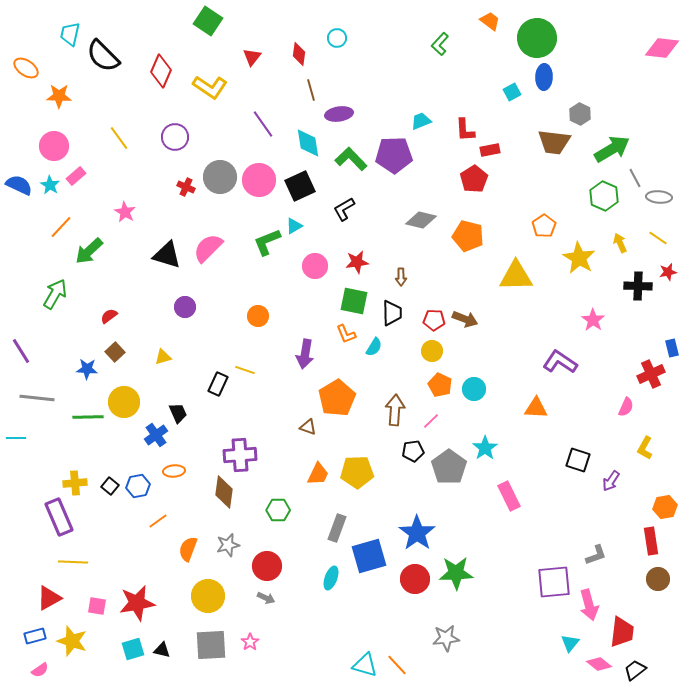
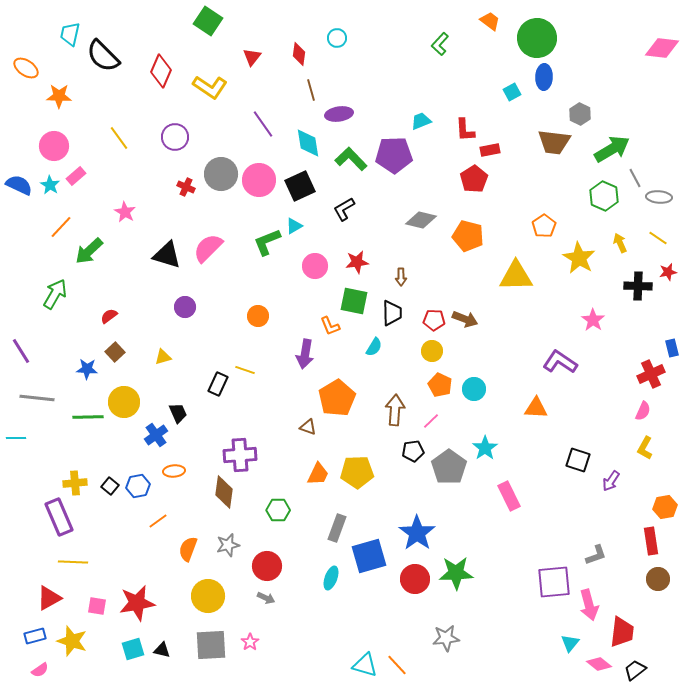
gray circle at (220, 177): moved 1 px right, 3 px up
orange L-shape at (346, 334): moved 16 px left, 8 px up
pink semicircle at (626, 407): moved 17 px right, 4 px down
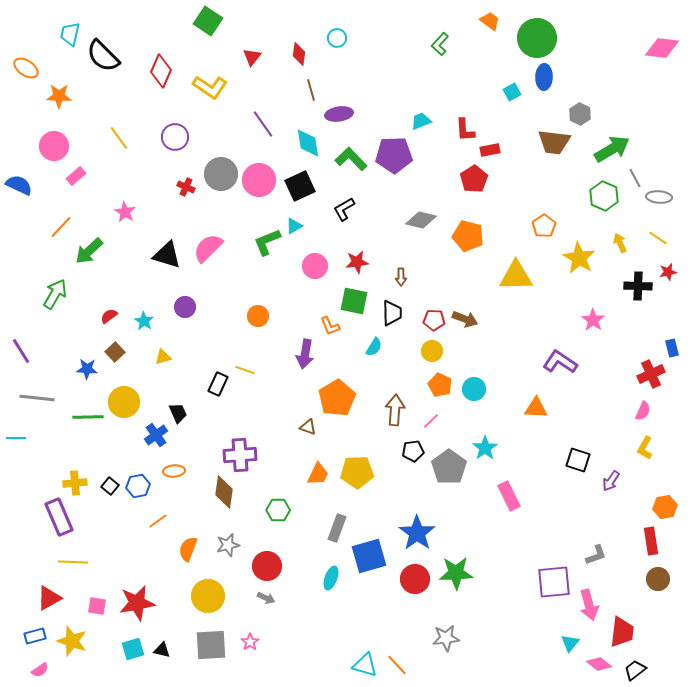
cyan star at (50, 185): moved 94 px right, 136 px down
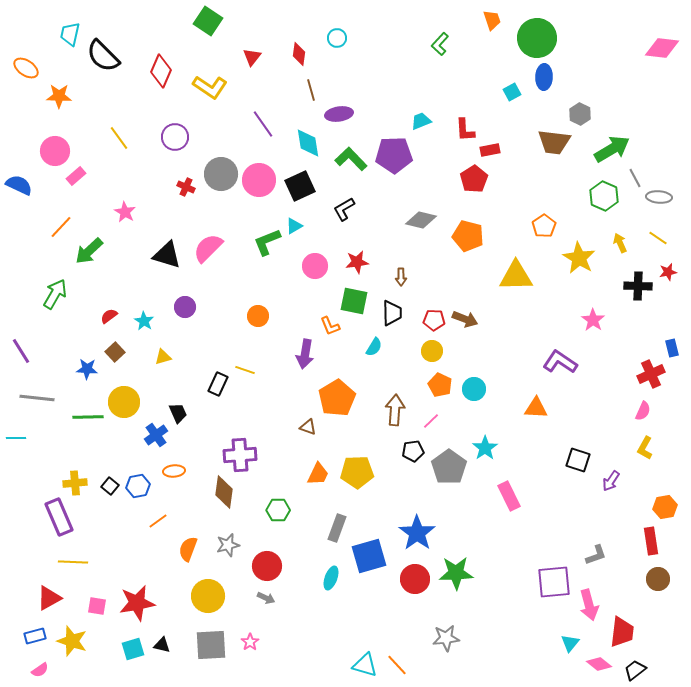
orange trapezoid at (490, 21): moved 2 px right, 1 px up; rotated 35 degrees clockwise
pink circle at (54, 146): moved 1 px right, 5 px down
black triangle at (162, 650): moved 5 px up
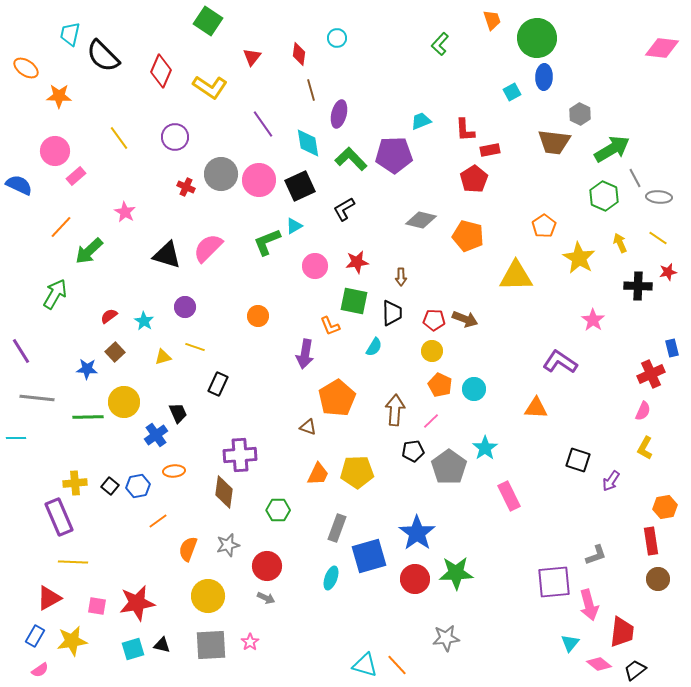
purple ellipse at (339, 114): rotated 68 degrees counterclockwise
yellow line at (245, 370): moved 50 px left, 23 px up
blue rectangle at (35, 636): rotated 45 degrees counterclockwise
yellow star at (72, 641): rotated 28 degrees counterclockwise
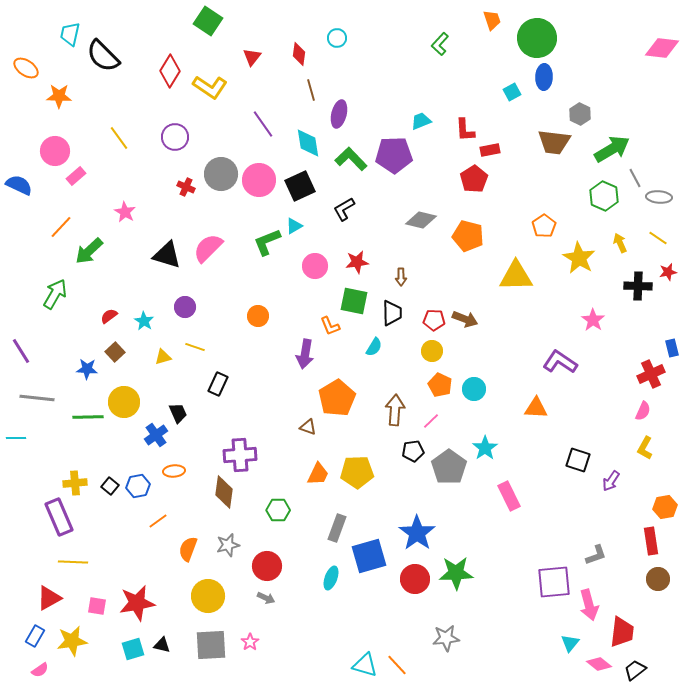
red diamond at (161, 71): moved 9 px right; rotated 8 degrees clockwise
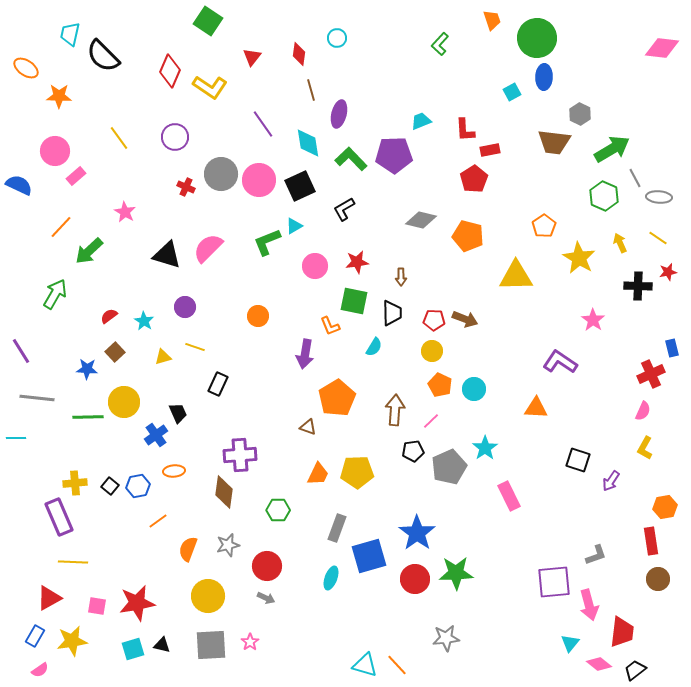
red diamond at (170, 71): rotated 8 degrees counterclockwise
gray pentagon at (449, 467): rotated 12 degrees clockwise
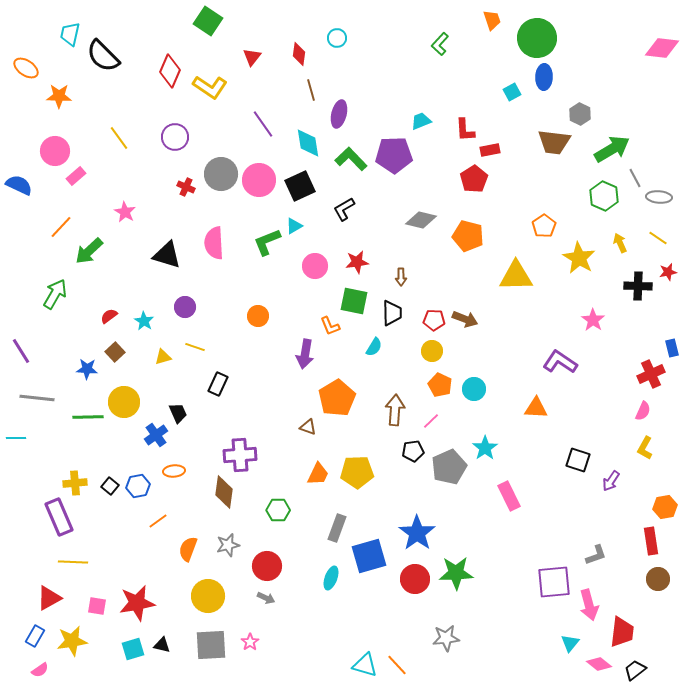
pink semicircle at (208, 248): moved 6 px right, 5 px up; rotated 48 degrees counterclockwise
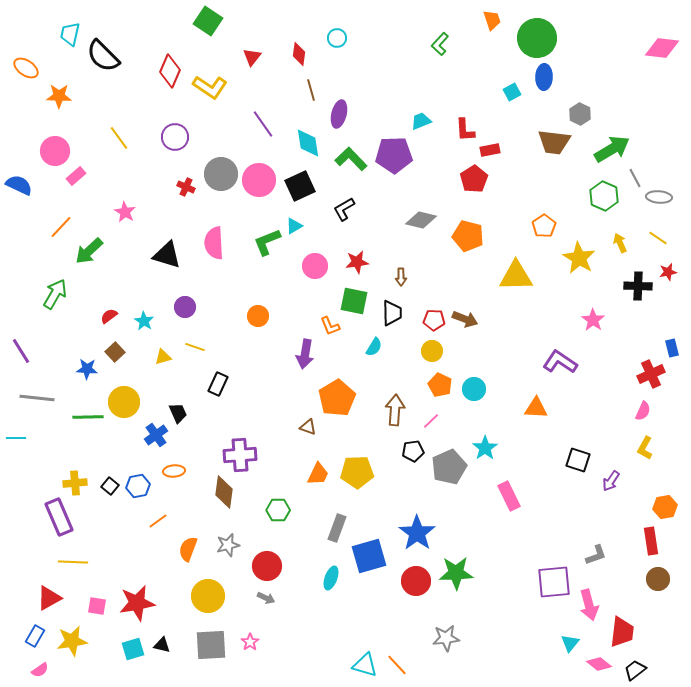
red circle at (415, 579): moved 1 px right, 2 px down
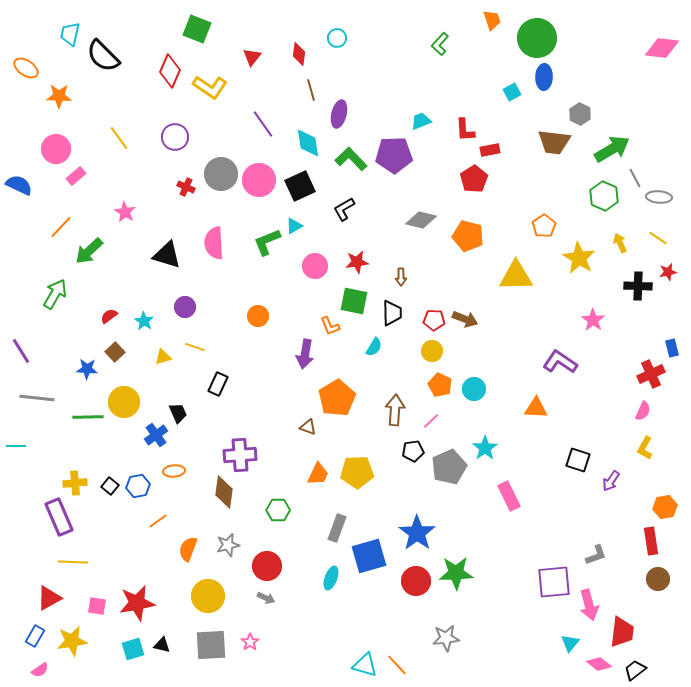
green square at (208, 21): moved 11 px left, 8 px down; rotated 12 degrees counterclockwise
pink circle at (55, 151): moved 1 px right, 2 px up
cyan line at (16, 438): moved 8 px down
